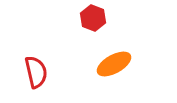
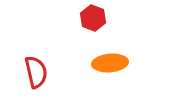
orange ellipse: moved 4 px left, 1 px up; rotated 24 degrees clockwise
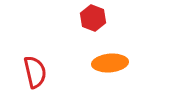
red semicircle: moved 1 px left
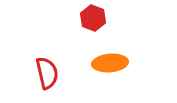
red semicircle: moved 12 px right, 1 px down
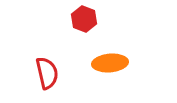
red hexagon: moved 9 px left, 1 px down
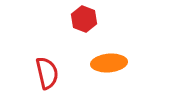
orange ellipse: moved 1 px left
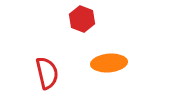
red hexagon: moved 2 px left
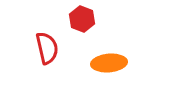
red semicircle: moved 25 px up
